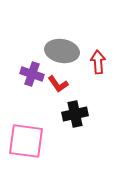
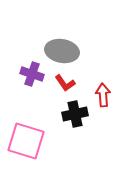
red arrow: moved 5 px right, 33 px down
red L-shape: moved 7 px right, 1 px up
pink square: rotated 9 degrees clockwise
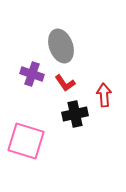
gray ellipse: moved 1 px left, 5 px up; rotated 60 degrees clockwise
red arrow: moved 1 px right
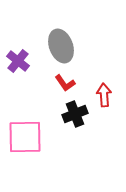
purple cross: moved 14 px left, 13 px up; rotated 20 degrees clockwise
black cross: rotated 10 degrees counterclockwise
pink square: moved 1 px left, 4 px up; rotated 18 degrees counterclockwise
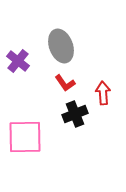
red arrow: moved 1 px left, 2 px up
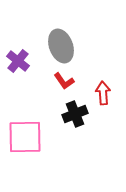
red L-shape: moved 1 px left, 2 px up
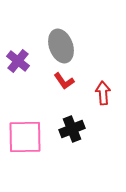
black cross: moved 3 px left, 15 px down
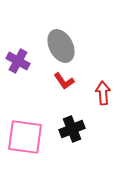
gray ellipse: rotated 8 degrees counterclockwise
purple cross: rotated 10 degrees counterclockwise
pink square: rotated 9 degrees clockwise
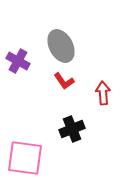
pink square: moved 21 px down
